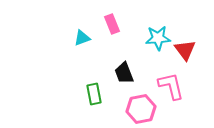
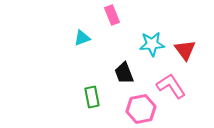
pink rectangle: moved 9 px up
cyan star: moved 6 px left, 6 px down
pink L-shape: rotated 20 degrees counterclockwise
green rectangle: moved 2 px left, 3 px down
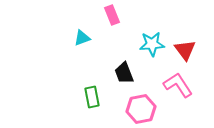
pink L-shape: moved 7 px right, 1 px up
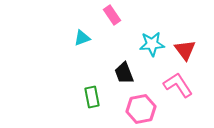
pink rectangle: rotated 12 degrees counterclockwise
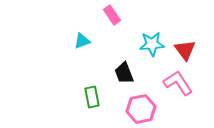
cyan triangle: moved 3 px down
pink L-shape: moved 2 px up
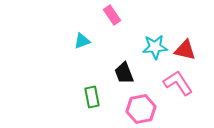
cyan star: moved 3 px right, 3 px down
red triangle: rotated 40 degrees counterclockwise
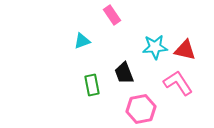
green rectangle: moved 12 px up
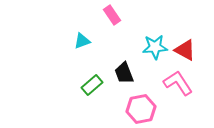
red triangle: rotated 15 degrees clockwise
green rectangle: rotated 60 degrees clockwise
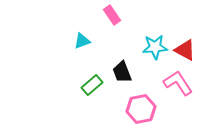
black trapezoid: moved 2 px left, 1 px up
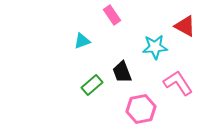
red triangle: moved 24 px up
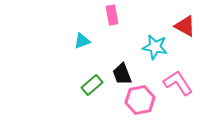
pink rectangle: rotated 24 degrees clockwise
cyan star: rotated 15 degrees clockwise
black trapezoid: moved 2 px down
pink hexagon: moved 1 px left, 9 px up
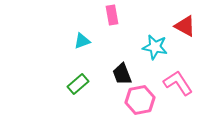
green rectangle: moved 14 px left, 1 px up
